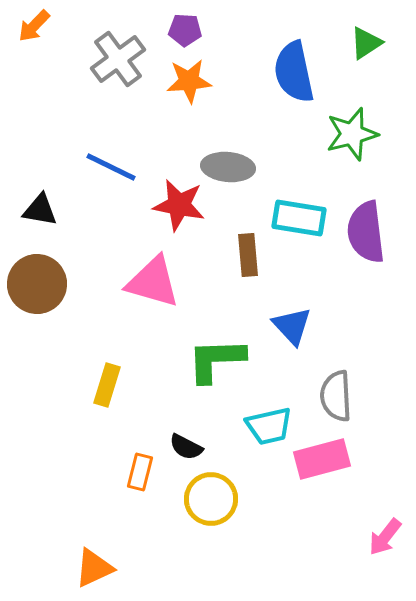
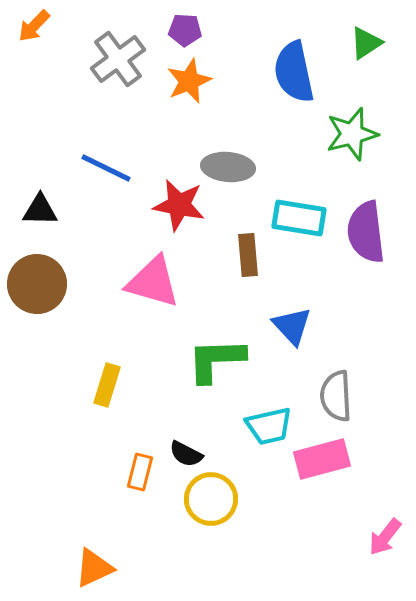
orange star: rotated 18 degrees counterclockwise
blue line: moved 5 px left, 1 px down
black triangle: rotated 9 degrees counterclockwise
black semicircle: moved 7 px down
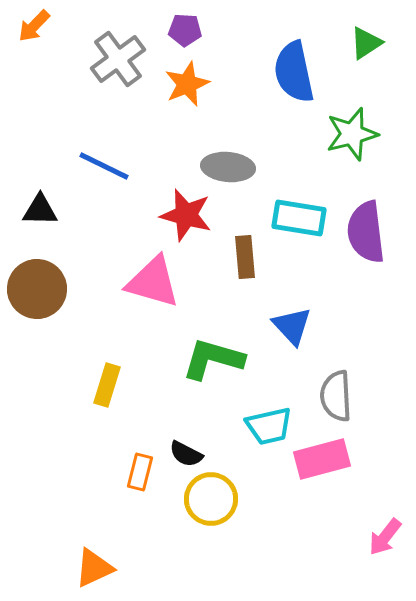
orange star: moved 2 px left, 3 px down
blue line: moved 2 px left, 2 px up
red star: moved 7 px right, 10 px down; rotated 4 degrees clockwise
brown rectangle: moved 3 px left, 2 px down
brown circle: moved 5 px down
green L-shape: moved 3 px left, 1 px up; rotated 18 degrees clockwise
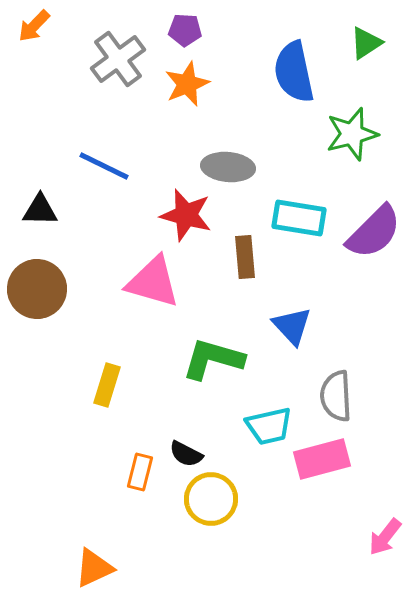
purple semicircle: moved 8 px right; rotated 128 degrees counterclockwise
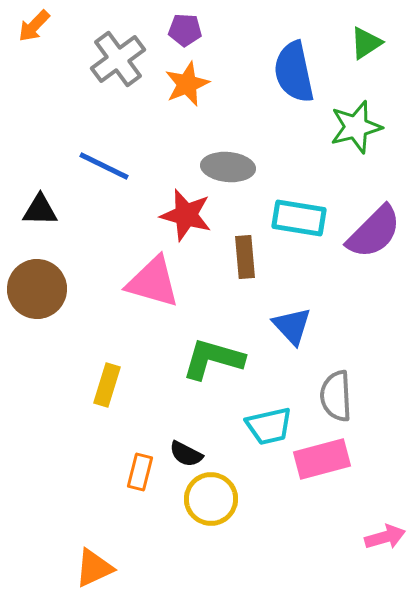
green star: moved 4 px right, 7 px up
pink arrow: rotated 144 degrees counterclockwise
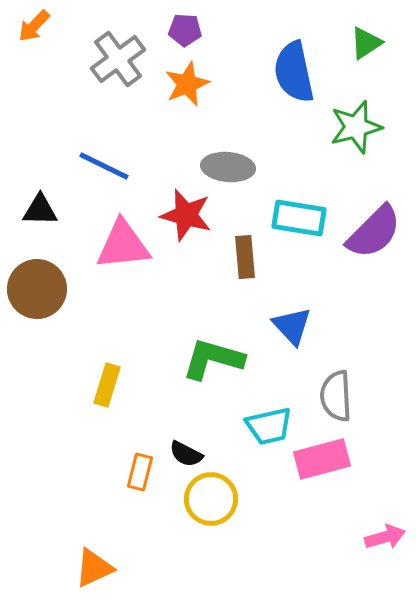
pink triangle: moved 30 px left, 37 px up; rotated 22 degrees counterclockwise
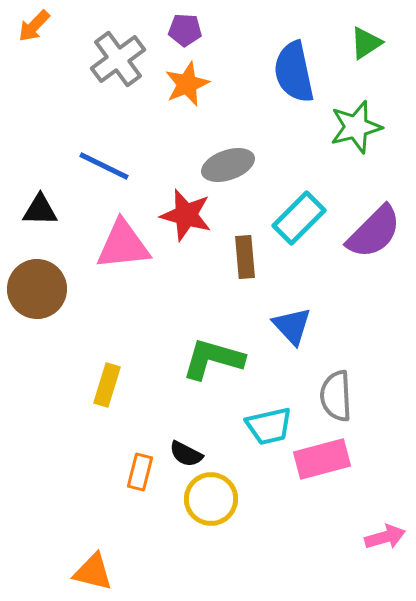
gray ellipse: moved 2 px up; rotated 24 degrees counterclockwise
cyan rectangle: rotated 54 degrees counterclockwise
orange triangle: moved 1 px left, 4 px down; rotated 39 degrees clockwise
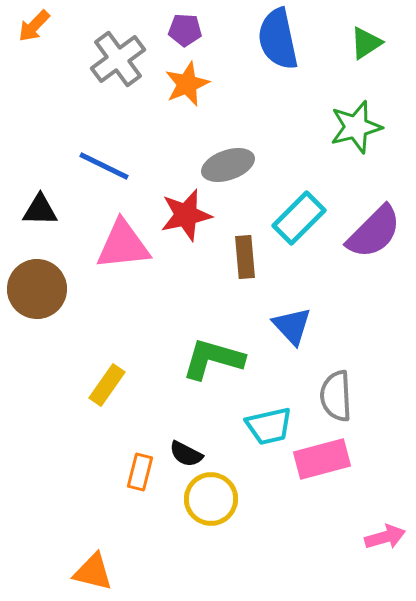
blue semicircle: moved 16 px left, 33 px up
red star: rotated 28 degrees counterclockwise
yellow rectangle: rotated 18 degrees clockwise
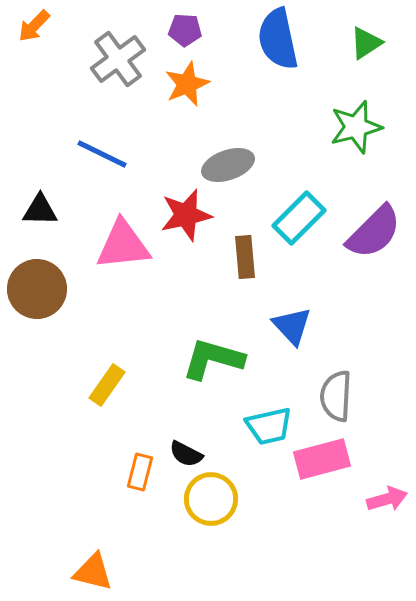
blue line: moved 2 px left, 12 px up
gray semicircle: rotated 6 degrees clockwise
pink arrow: moved 2 px right, 38 px up
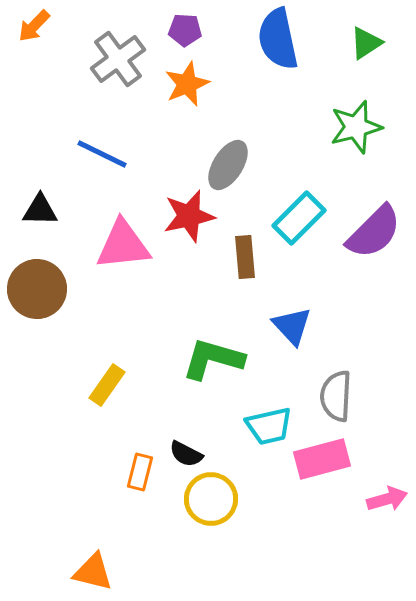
gray ellipse: rotated 39 degrees counterclockwise
red star: moved 3 px right, 1 px down
